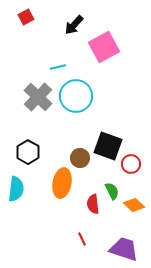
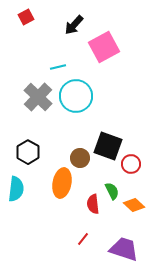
red line: moved 1 px right; rotated 64 degrees clockwise
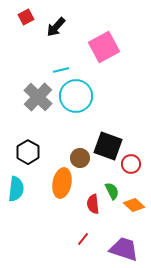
black arrow: moved 18 px left, 2 px down
cyan line: moved 3 px right, 3 px down
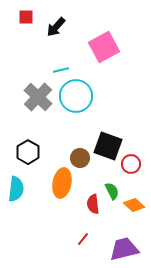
red square: rotated 28 degrees clockwise
purple trapezoid: rotated 32 degrees counterclockwise
